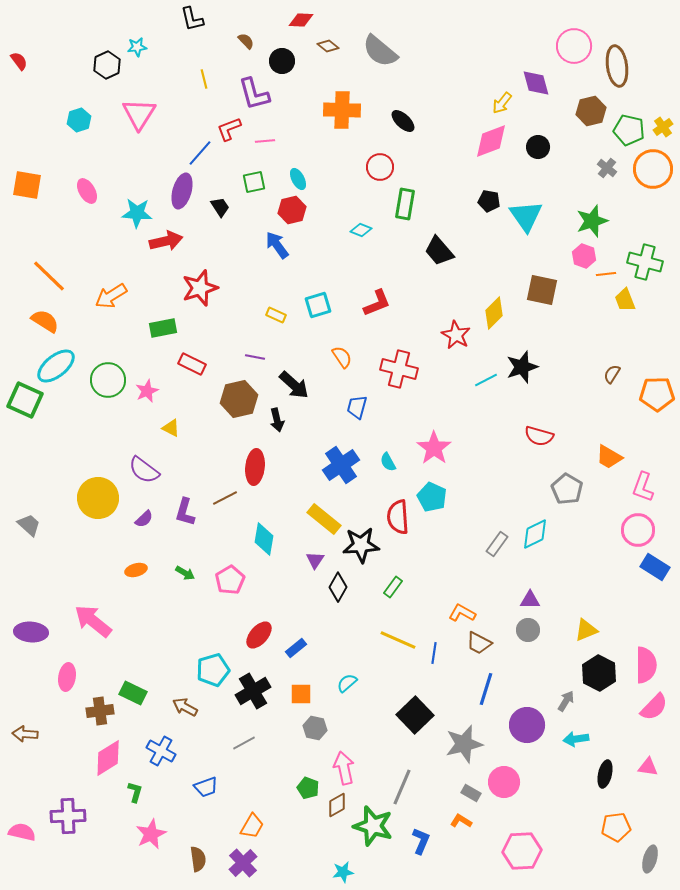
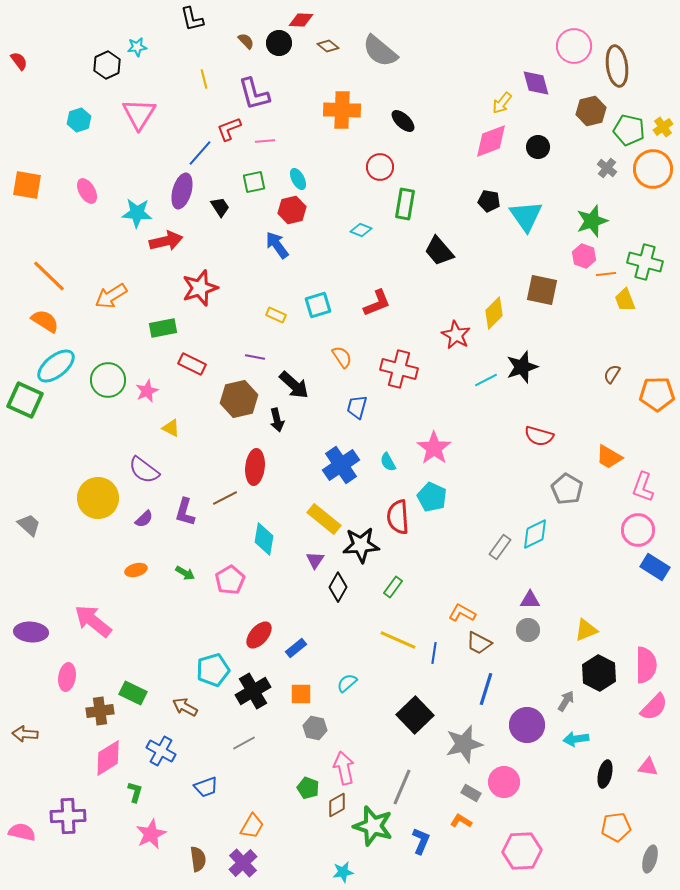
black circle at (282, 61): moved 3 px left, 18 px up
gray rectangle at (497, 544): moved 3 px right, 3 px down
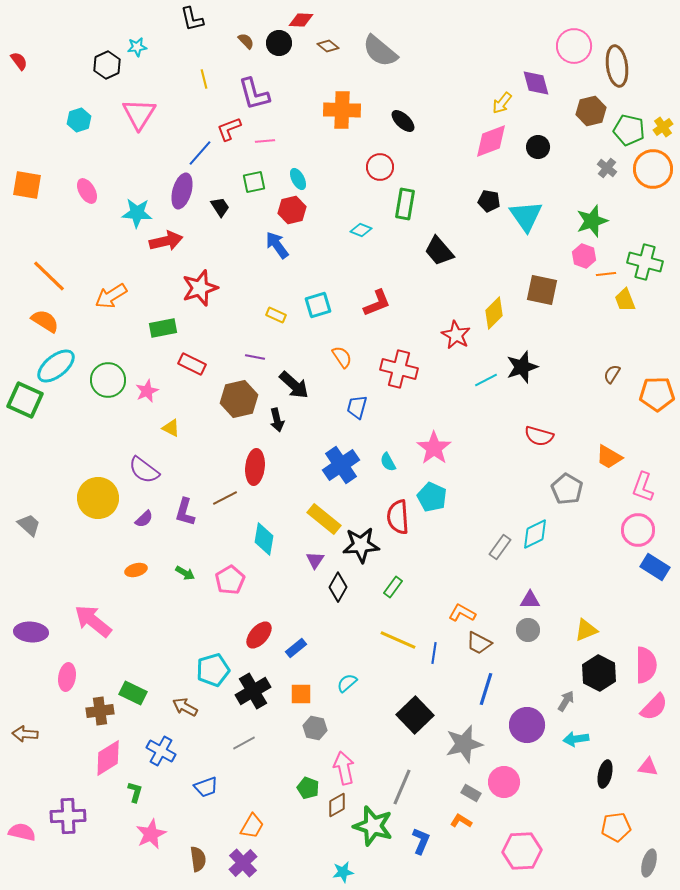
gray ellipse at (650, 859): moved 1 px left, 4 px down
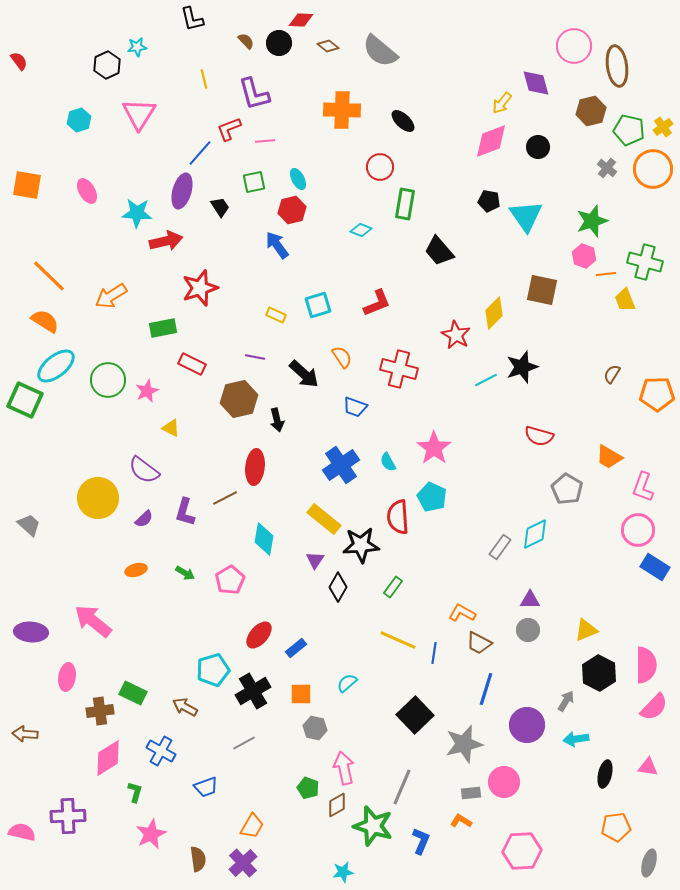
black arrow at (294, 385): moved 10 px right, 11 px up
blue trapezoid at (357, 407): moved 2 px left; rotated 85 degrees counterclockwise
gray rectangle at (471, 793): rotated 36 degrees counterclockwise
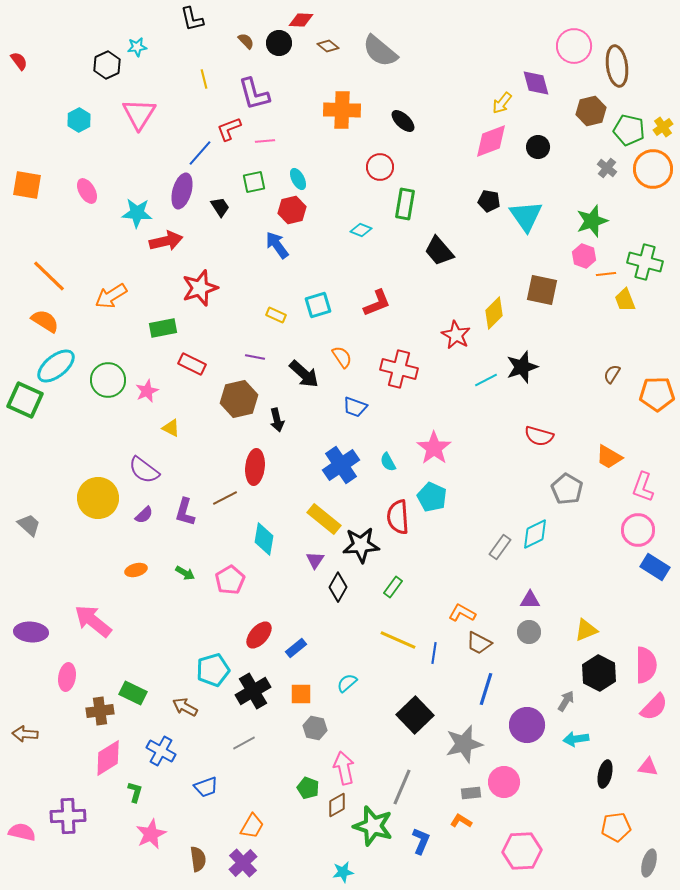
cyan hexagon at (79, 120): rotated 10 degrees counterclockwise
purple semicircle at (144, 519): moved 4 px up
gray circle at (528, 630): moved 1 px right, 2 px down
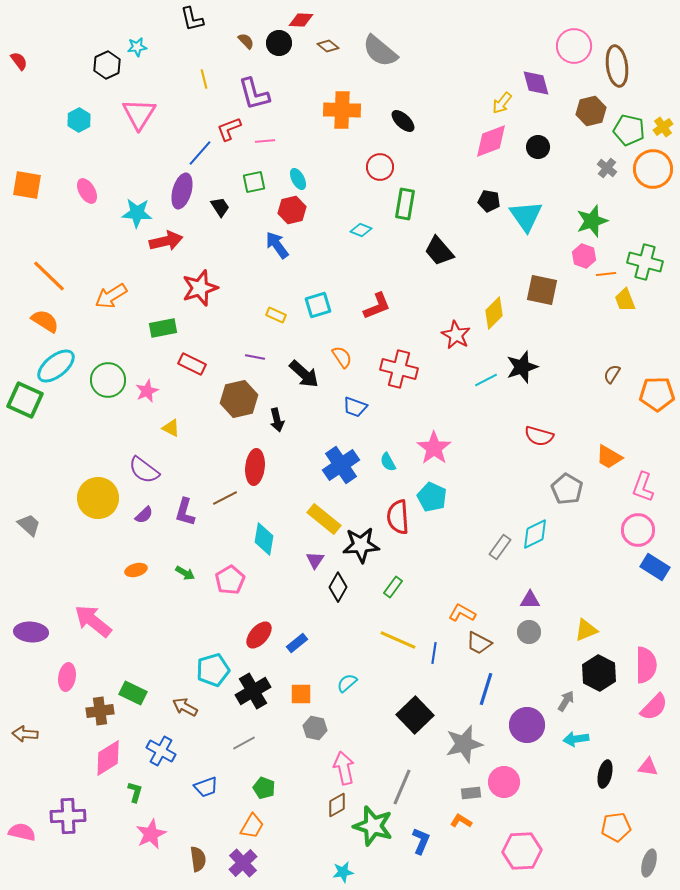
red L-shape at (377, 303): moved 3 px down
blue rectangle at (296, 648): moved 1 px right, 5 px up
green pentagon at (308, 788): moved 44 px left
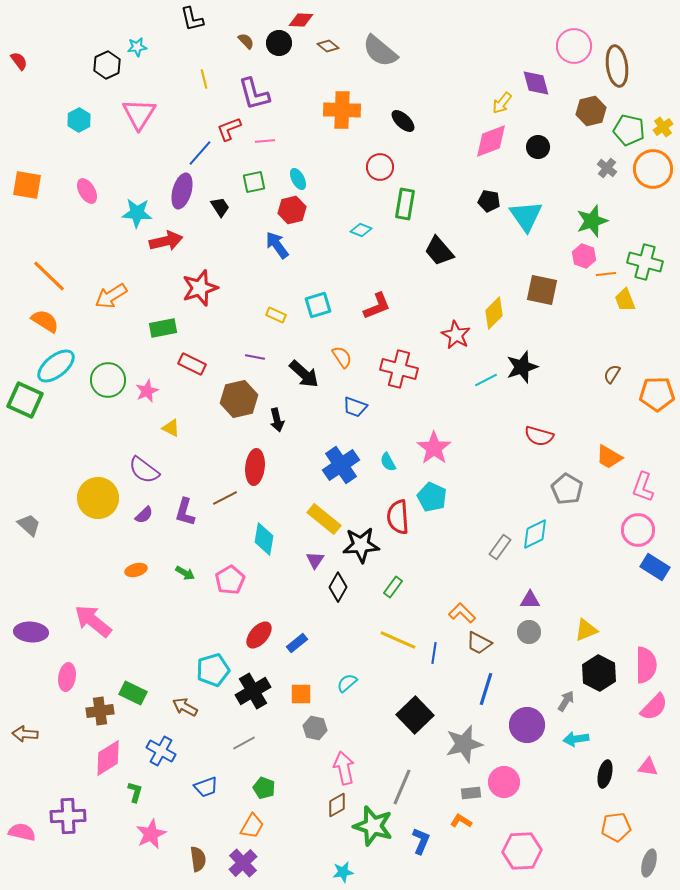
orange L-shape at (462, 613): rotated 16 degrees clockwise
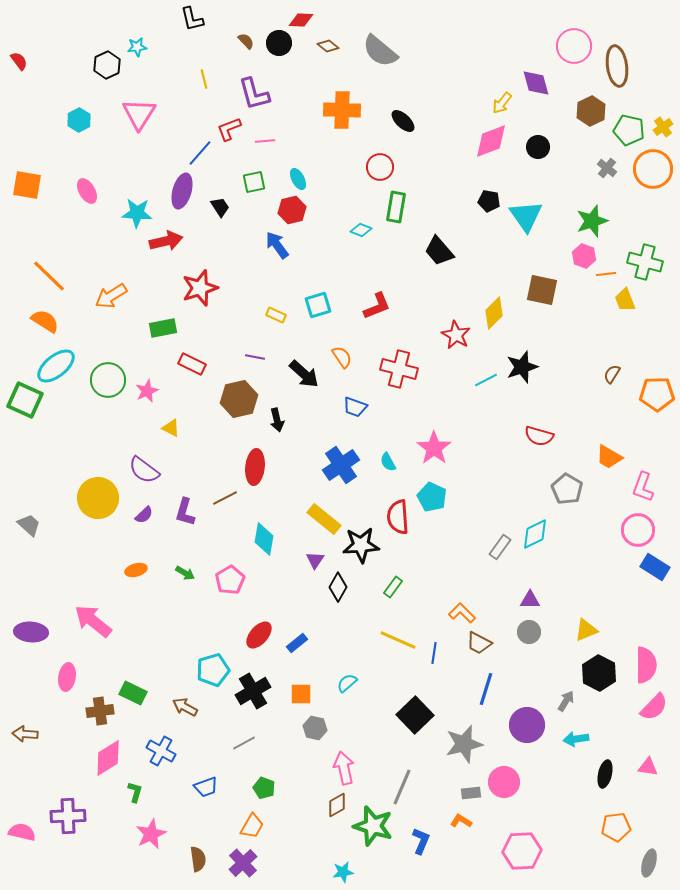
brown hexagon at (591, 111): rotated 12 degrees counterclockwise
green rectangle at (405, 204): moved 9 px left, 3 px down
